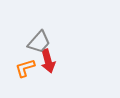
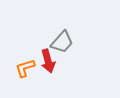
gray trapezoid: moved 23 px right
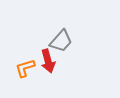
gray trapezoid: moved 1 px left, 1 px up
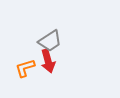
gray trapezoid: moved 11 px left; rotated 15 degrees clockwise
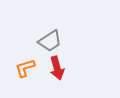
red arrow: moved 9 px right, 7 px down
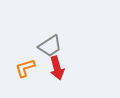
gray trapezoid: moved 5 px down
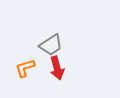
gray trapezoid: moved 1 px right, 1 px up
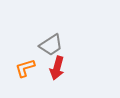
red arrow: rotated 30 degrees clockwise
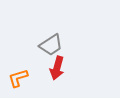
orange L-shape: moved 7 px left, 10 px down
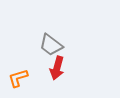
gray trapezoid: rotated 70 degrees clockwise
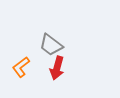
orange L-shape: moved 3 px right, 11 px up; rotated 20 degrees counterclockwise
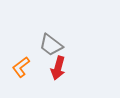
red arrow: moved 1 px right
